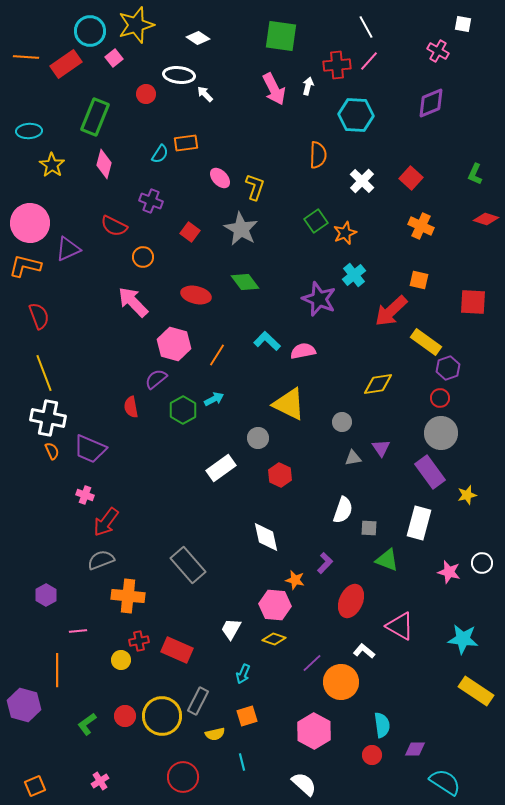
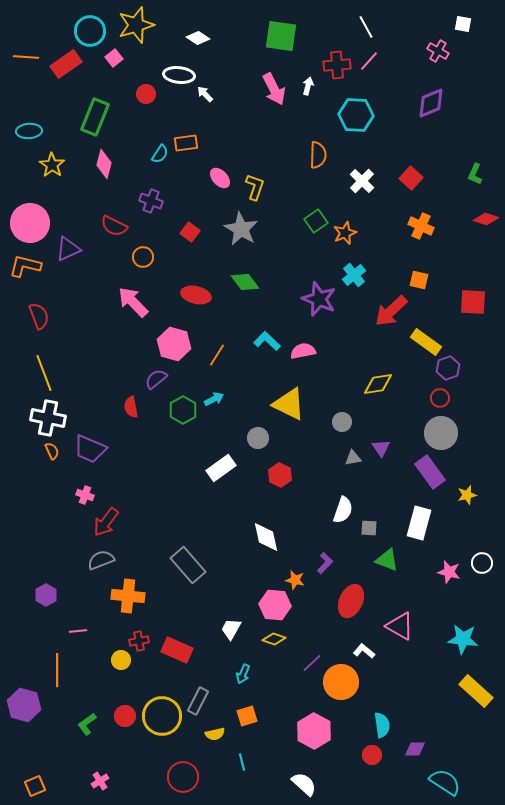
yellow rectangle at (476, 691): rotated 8 degrees clockwise
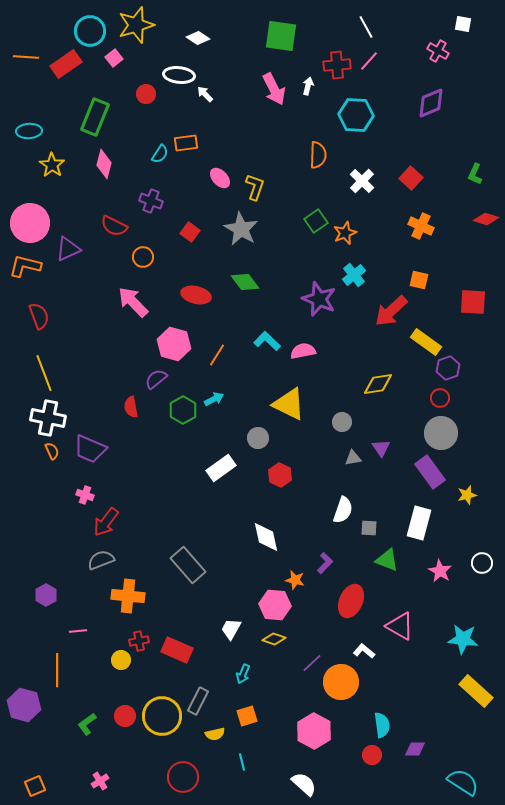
pink star at (449, 572): moved 9 px left, 1 px up; rotated 15 degrees clockwise
cyan semicircle at (445, 782): moved 18 px right
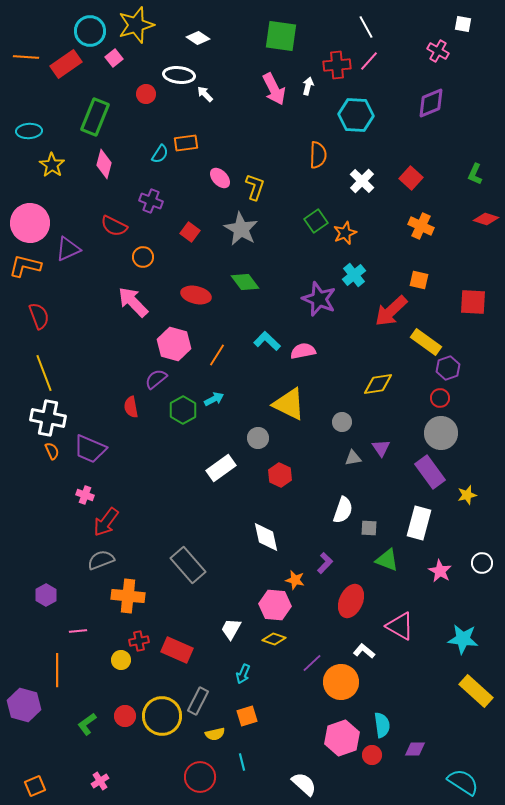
pink hexagon at (314, 731): moved 28 px right, 7 px down; rotated 12 degrees clockwise
red circle at (183, 777): moved 17 px right
